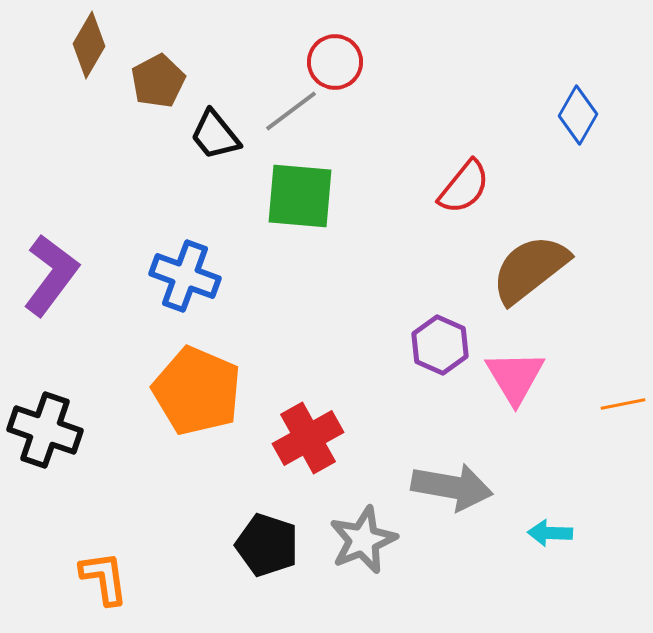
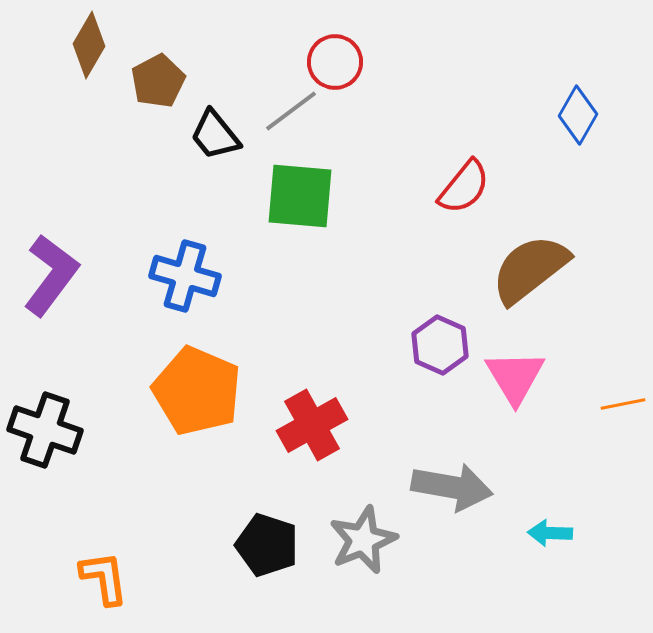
blue cross: rotated 4 degrees counterclockwise
red cross: moved 4 px right, 13 px up
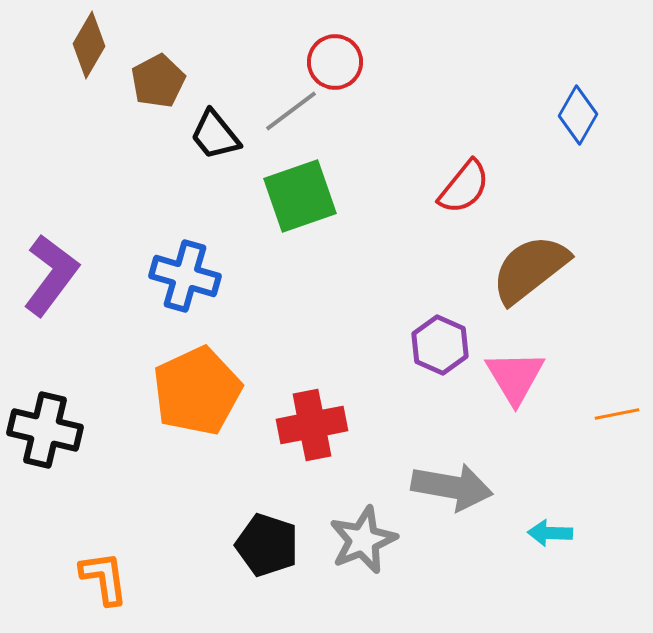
green square: rotated 24 degrees counterclockwise
orange pentagon: rotated 24 degrees clockwise
orange line: moved 6 px left, 10 px down
red cross: rotated 18 degrees clockwise
black cross: rotated 6 degrees counterclockwise
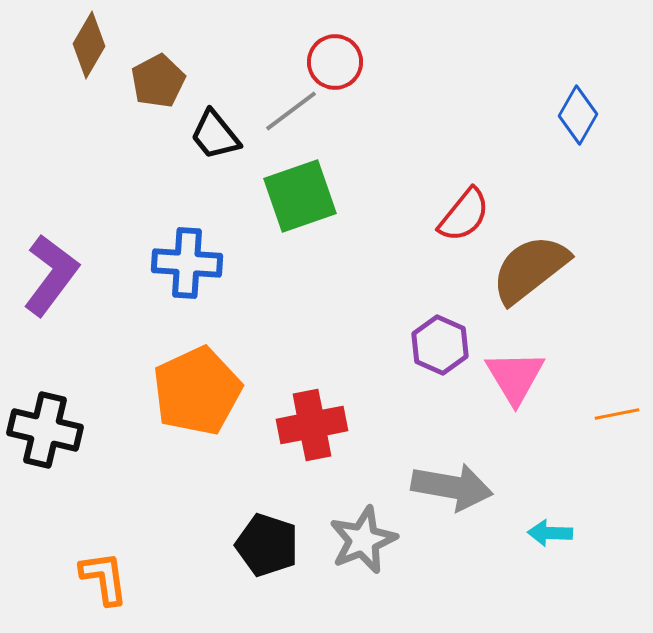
red semicircle: moved 28 px down
blue cross: moved 2 px right, 13 px up; rotated 12 degrees counterclockwise
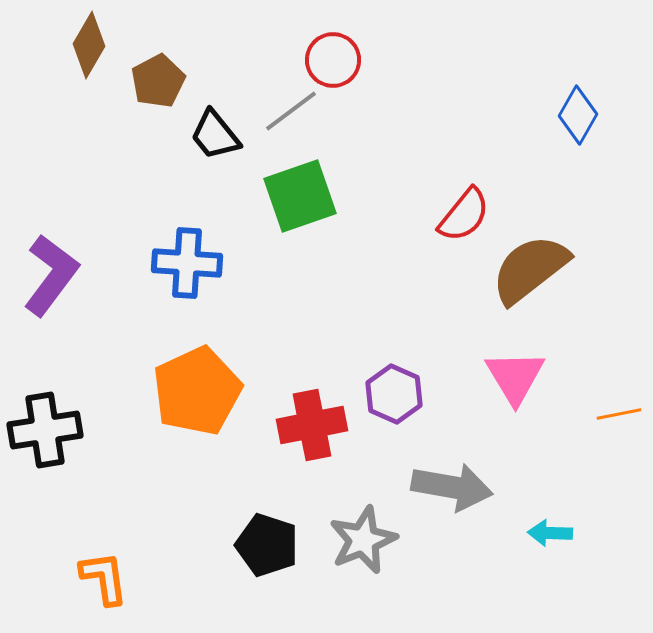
red circle: moved 2 px left, 2 px up
purple hexagon: moved 46 px left, 49 px down
orange line: moved 2 px right
black cross: rotated 22 degrees counterclockwise
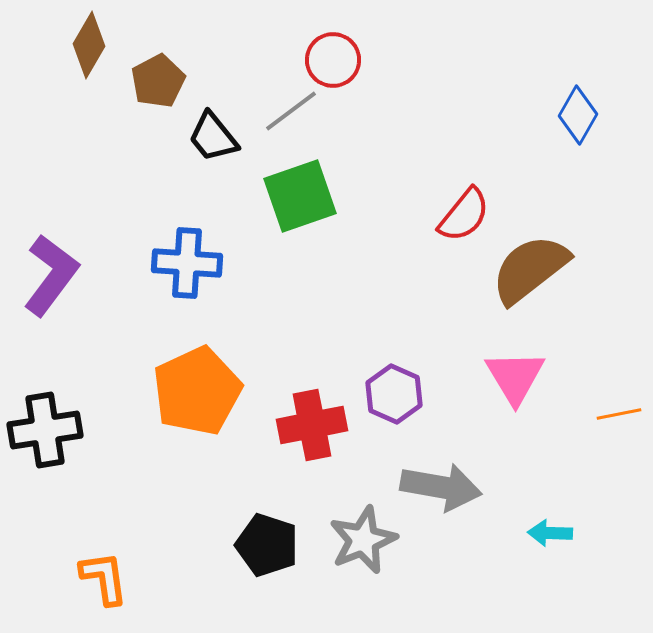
black trapezoid: moved 2 px left, 2 px down
gray arrow: moved 11 px left
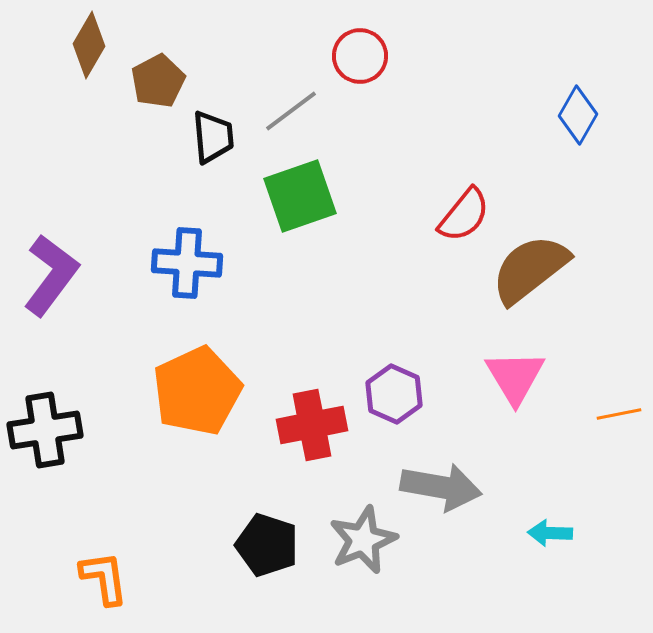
red circle: moved 27 px right, 4 px up
black trapezoid: rotated 146 degrees counterclockwise
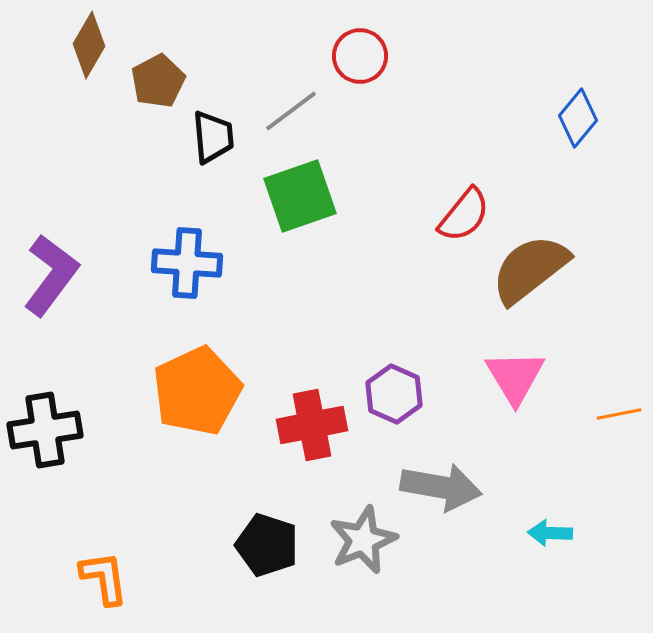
blue diamond: moved 3 px down; rotated 10 degrees clockwise
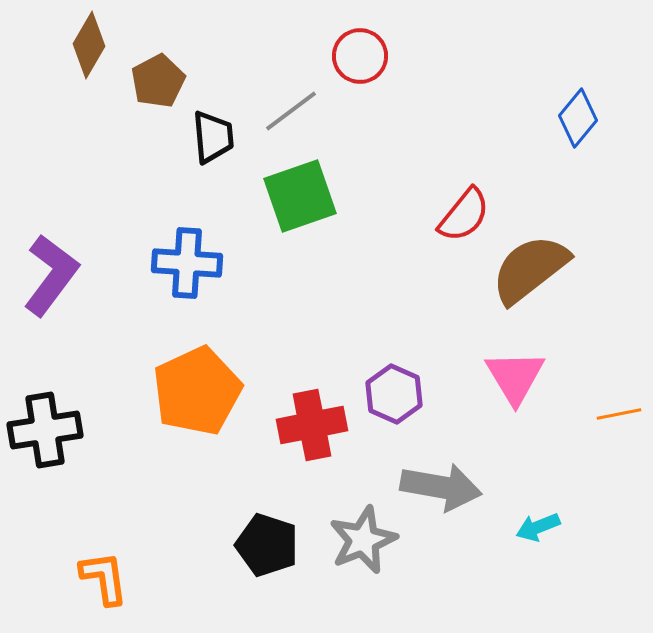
cyan arrow: moved 12 px left, 6 px up; rotated 24 degrees counterclockwise
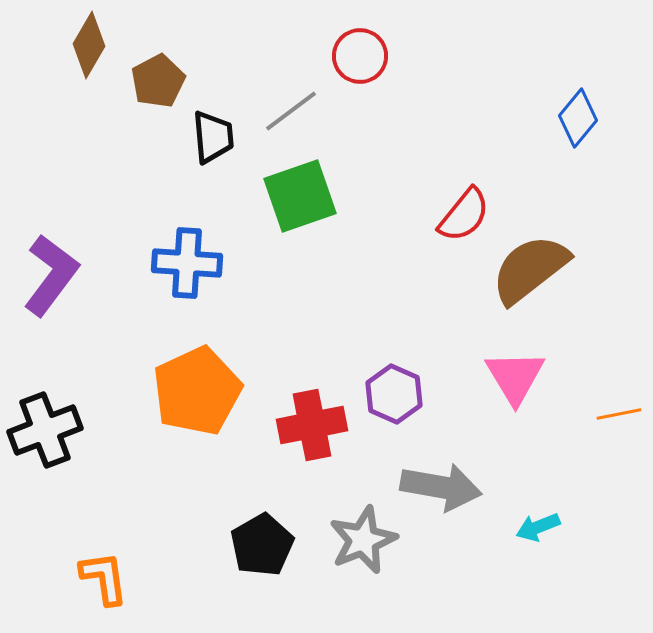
black cross: rotated 12 degrees counterclockwise
black pentagon: moved 5 px left; rotated 24 degrees clockwise
